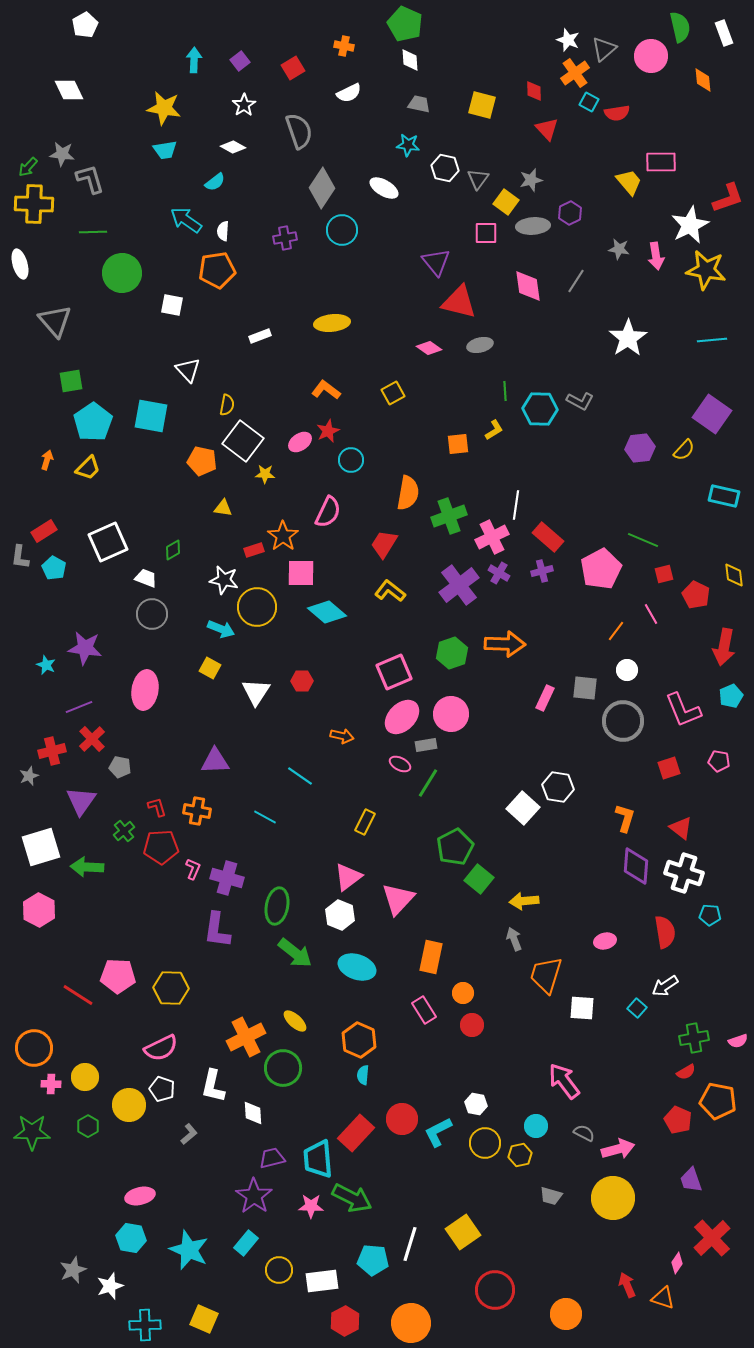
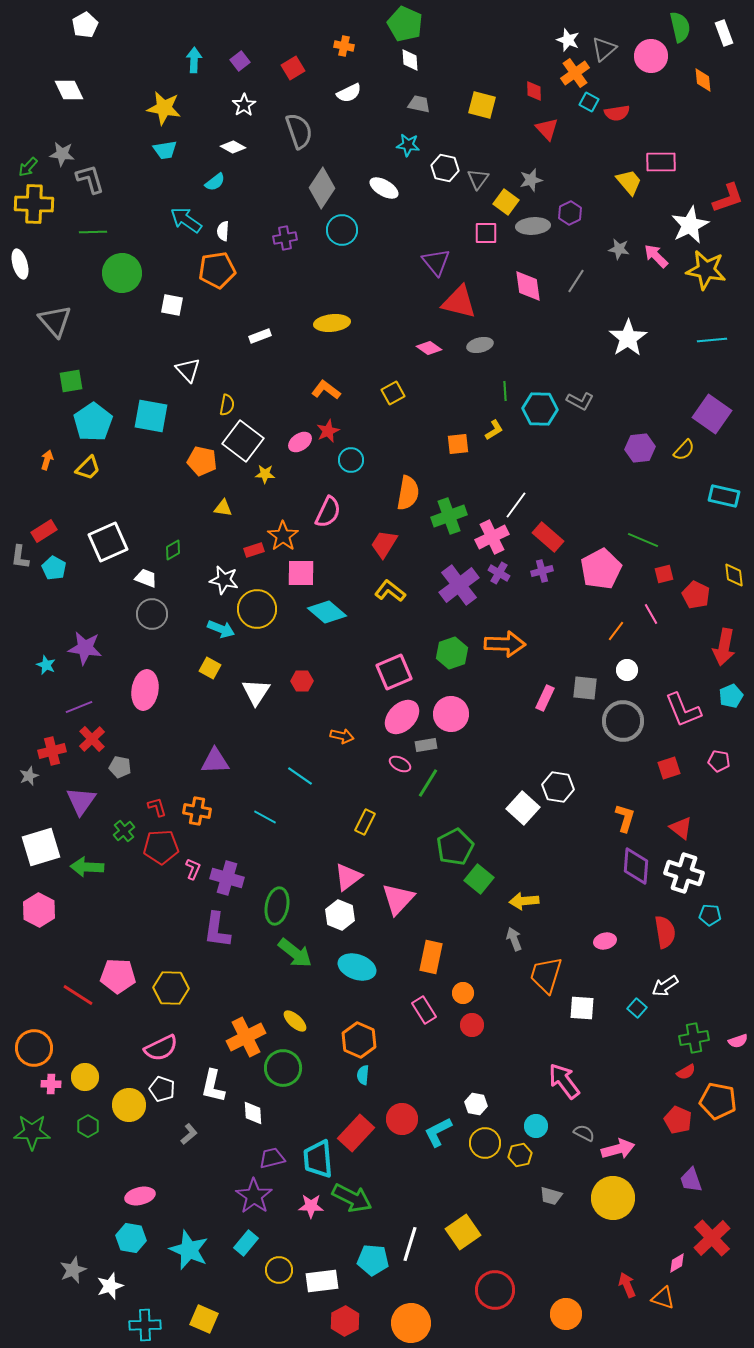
pink arrow at (656, 256): rotated 144 degrees clockwise
white line at (516, 505): rotated 28 degrees clockwise
yellow circle at (257, 607): moved 2 px down
pink diamond at (677, 1263): rotated 25 degrees clockwise
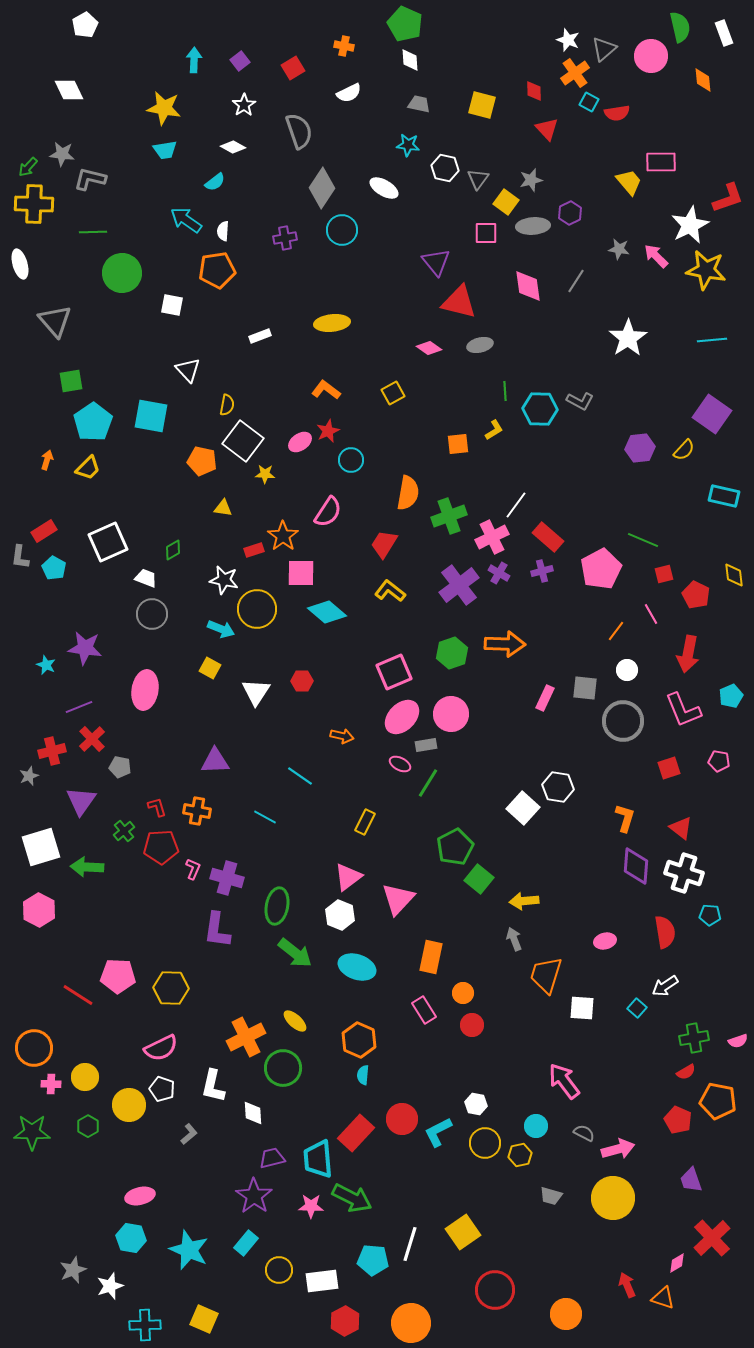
gray L-shape at (90, 179): rotated 60 degrees counterclockwise
pink semicircle at (328, 512): rotated 8 degrees clockwise
red arrow at (724, 647): moved 36 px left, 7 px down
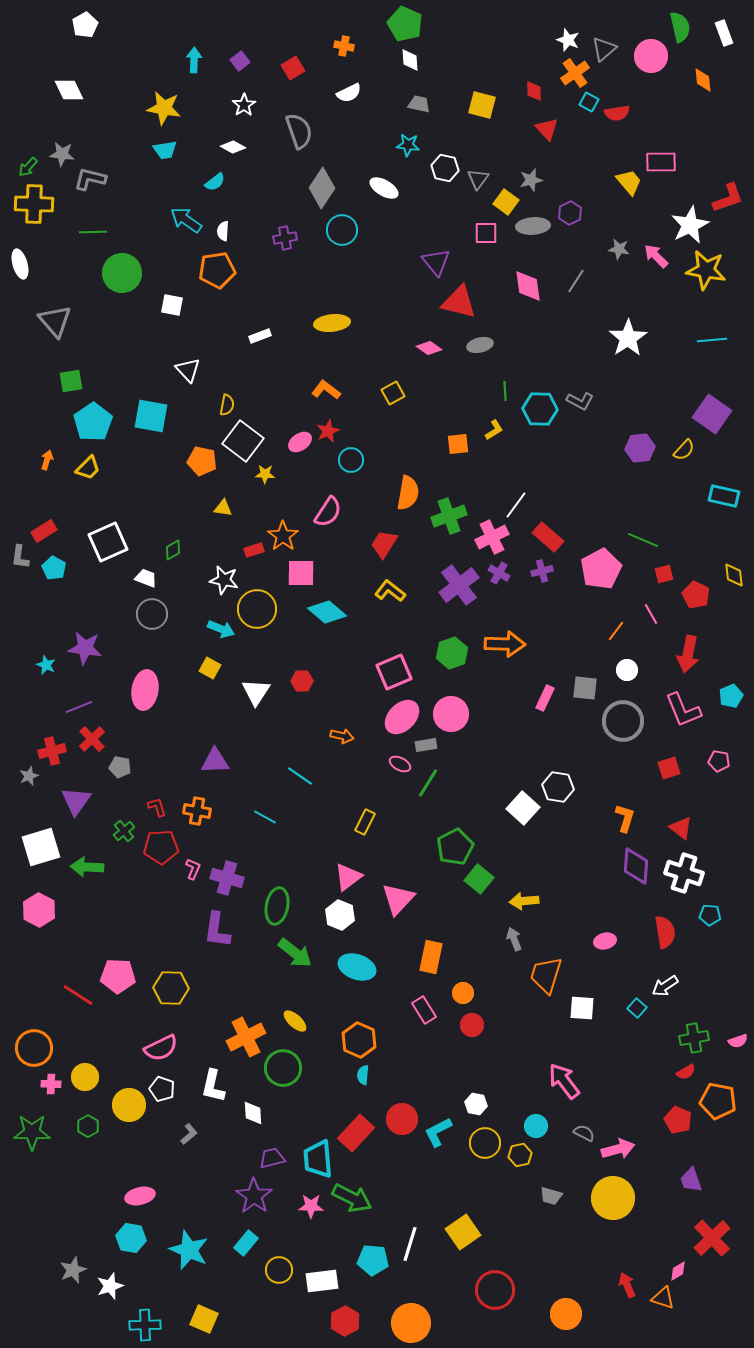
purple triangle at (81, 801): moved 5 px left
pink diamond at (677, 1263): moved 1 px right, 8 px down
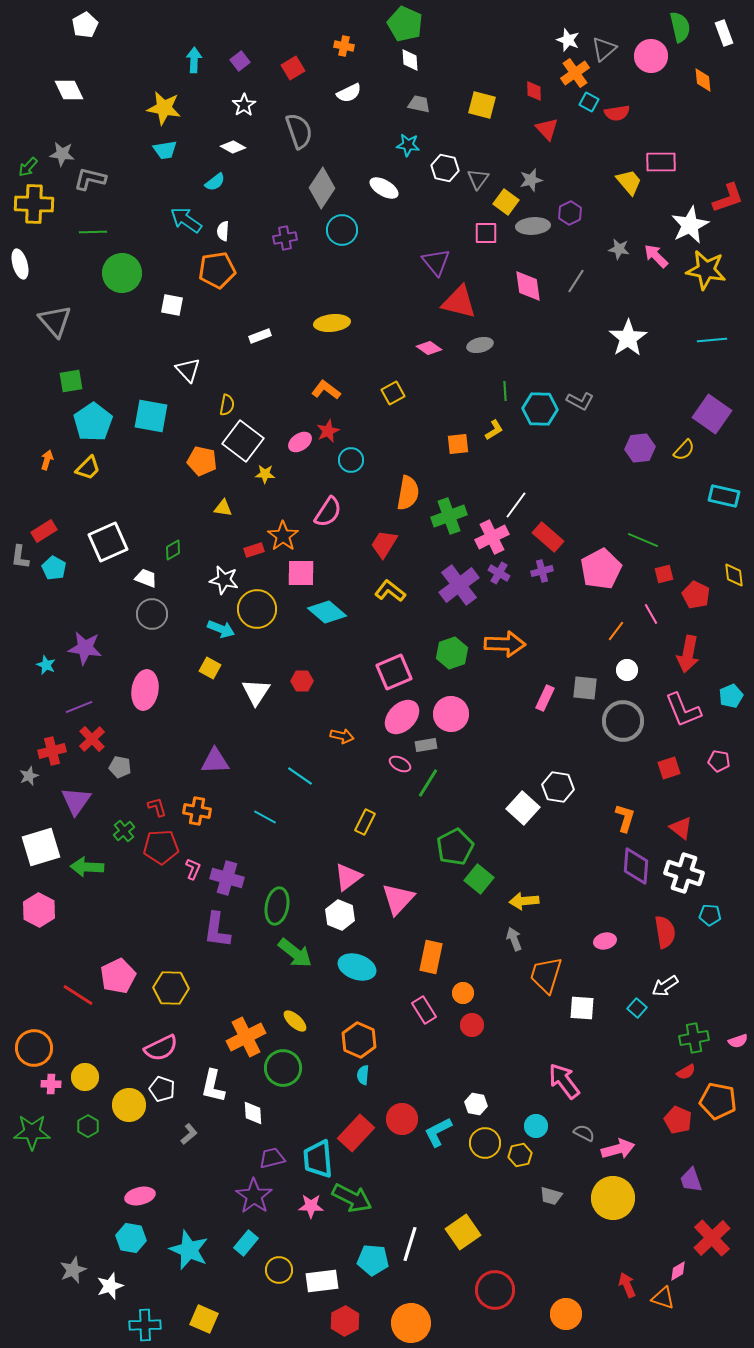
pink pentagon at (118, 976): rotated 28 degrees counterclockwise
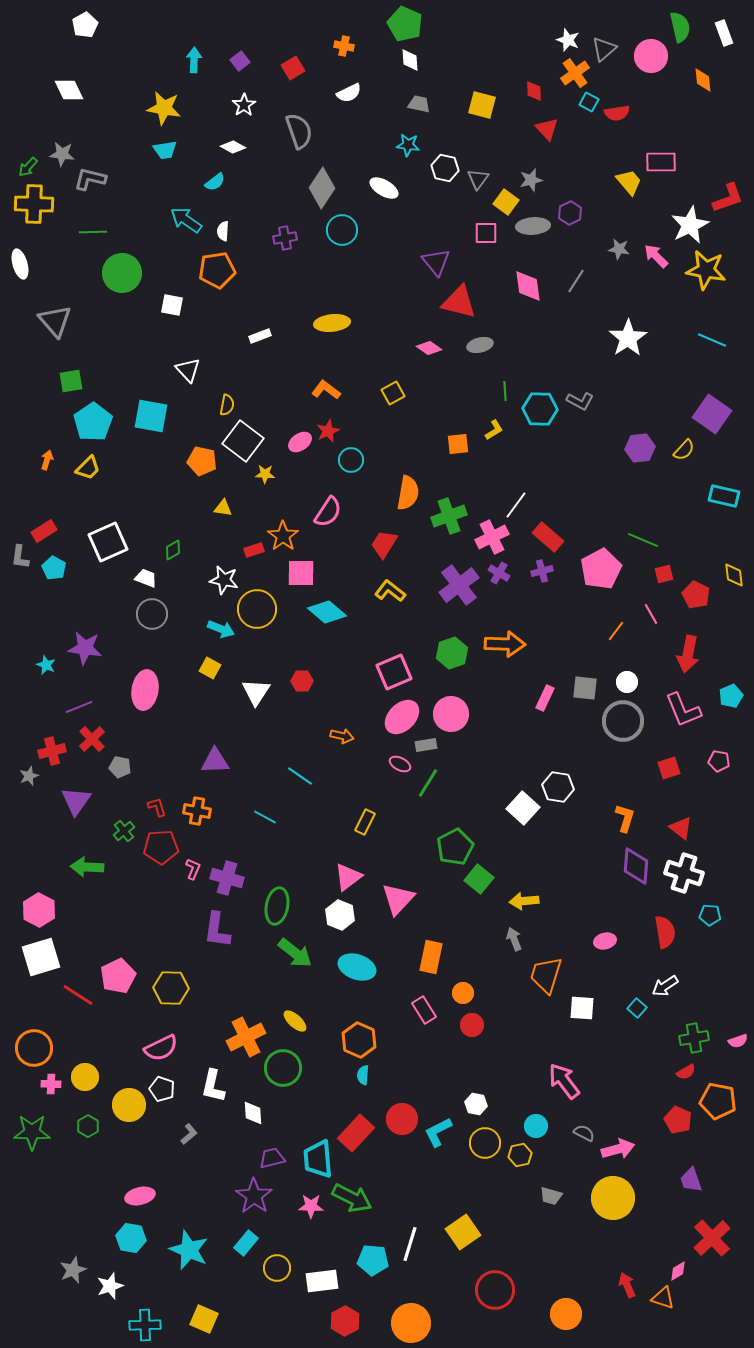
cyan line at (712, 340): rotated 28 degrees clockwise
white circle at (627, 670): moved 12 px down
white square at (41, 847): moved 110 px down
yellow circle at (279, 1270): moved 2 px left, 2 px up
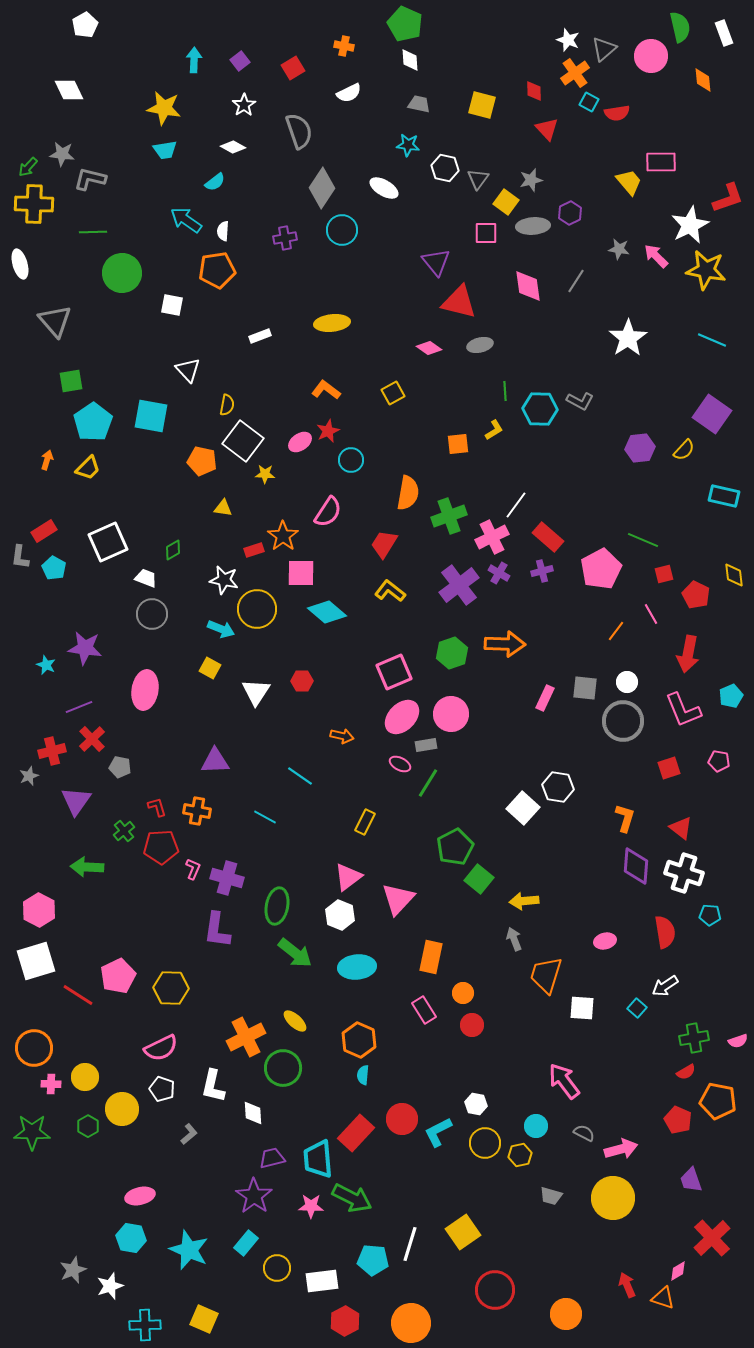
white square at (41, 957): moved 5 px left, 4 px down
cyan ellipse at (357, 967): rotated 24 degrees counterclockwise
yellow circle at (129, 1105): moved 7 px left, 4 px down
pink arrow at (618, 1149): moved 3 px right
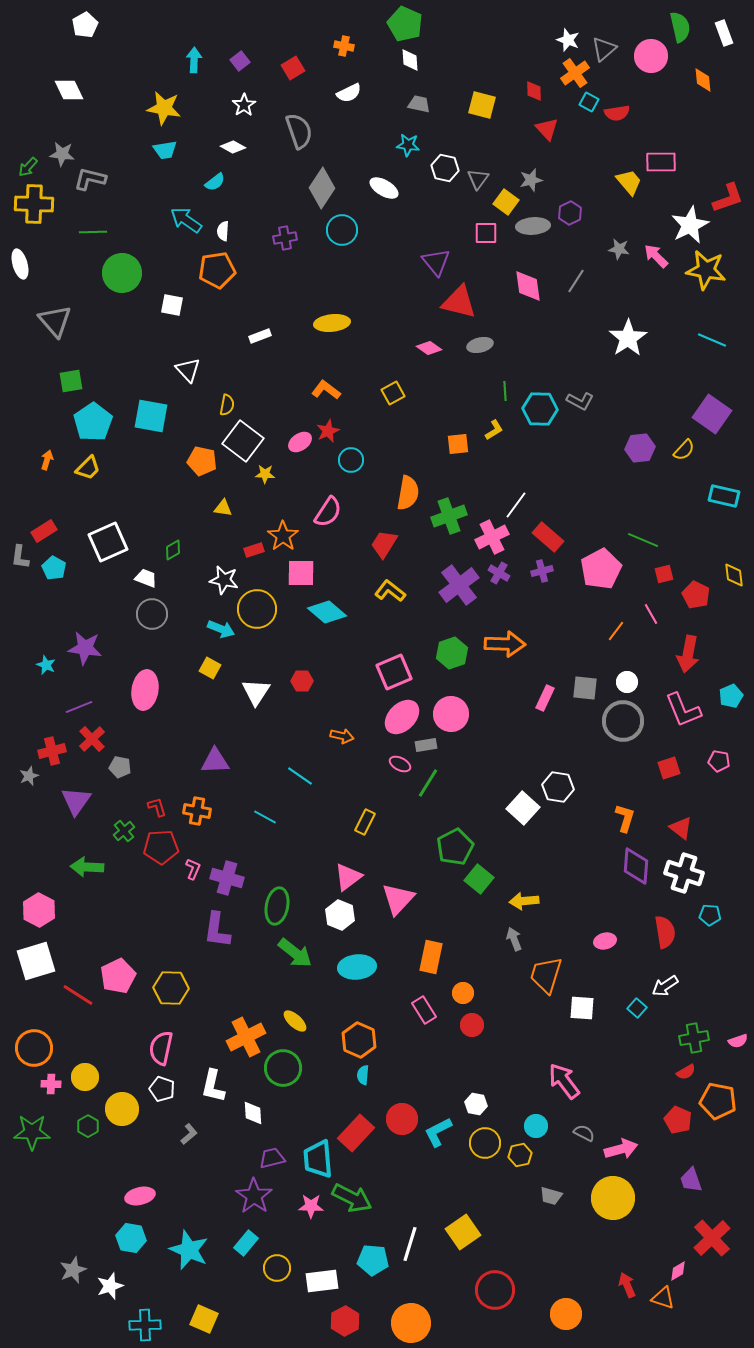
pink semicircle at (161, 1048): rotated 128 degrees clockwise
